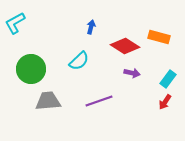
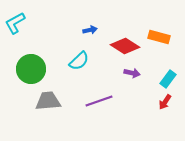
blue arrow: moved 1 px left, 3 px down; rotated 64 degrees clockwise
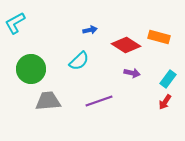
red diamond: moved 1 px right, 1 px up
